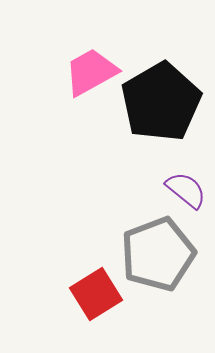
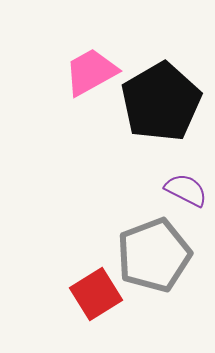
purple semicircle: rotated 12 degrees counterclockwise
gray pentagon: moved 4 px left, 1 px down
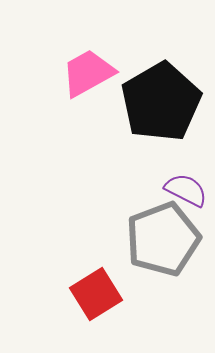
pink trapezoid: moved 3 px left, 1 px down
gray pentagon: moved 9 px right, 16 px up
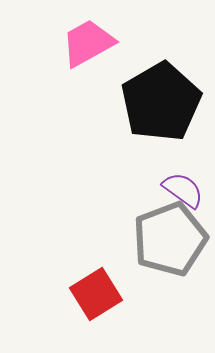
pink trapezoid: moved 30 px up
purple semicircle: moved 3 px left; rotated 9 degrees clockwise
gray pentagon: moved 7 px right
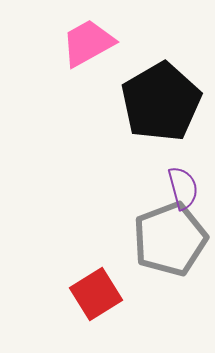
purple semicircle: moved 2 px up; rotated 39 degrees clockwise
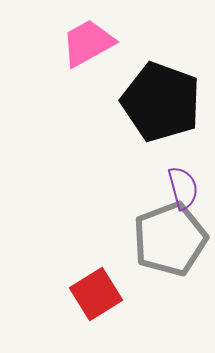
black pentagon: rotated 22 degrees counterclockwise
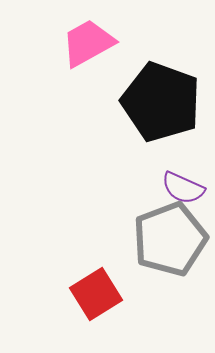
purple semicircle: rotated 129 degrees clockwise
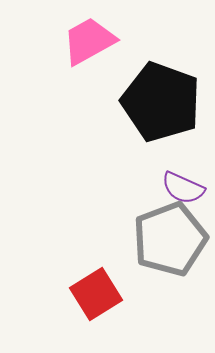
pink trapezoid: moved 1 px right, 2 px up
